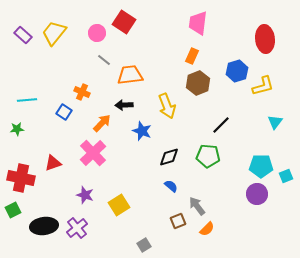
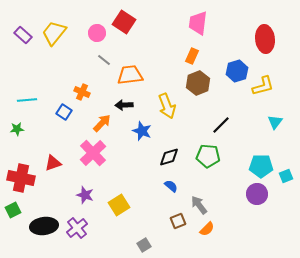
gray arrow: moved 2 px right, 1 px up
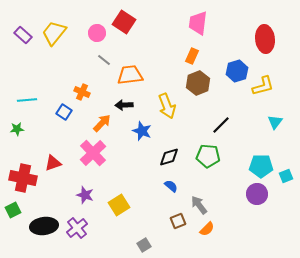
red cross: moved 2 px right
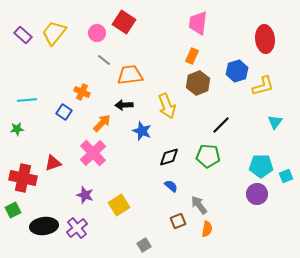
orange semicircle: rotated 35 degrees counterclockwise
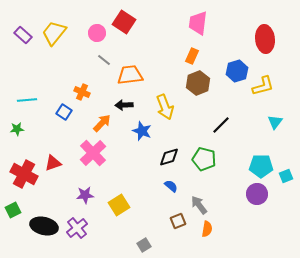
yellow arrow: moved 2 px left, 1 px down
green pentagon: moved 4 px left, 3 px down; rotated 10 degrees clockwise
red cross: moved 1 px right, 4 px up; rotated 16 degrees clockwise
purple star: rotated 24 degrees counterclockwise
black ellipse: rotated 20 degrees clockwise
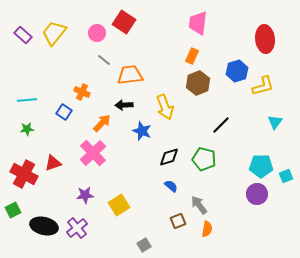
green star: moved 10 px right
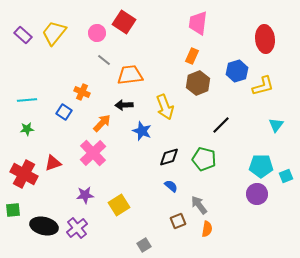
cyan triangle: moved 1 px right, 3 px down
green square: rotated 21 degrees clockwise
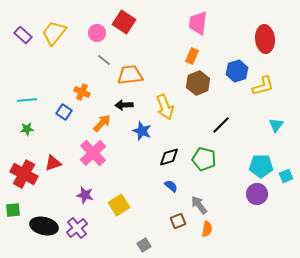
purple star: rotated 18 degrees clockwise
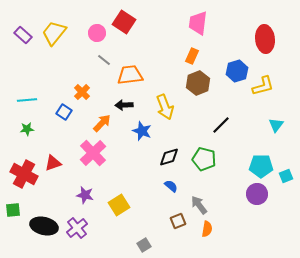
orange cross: rotated 21 degrees clockwise
